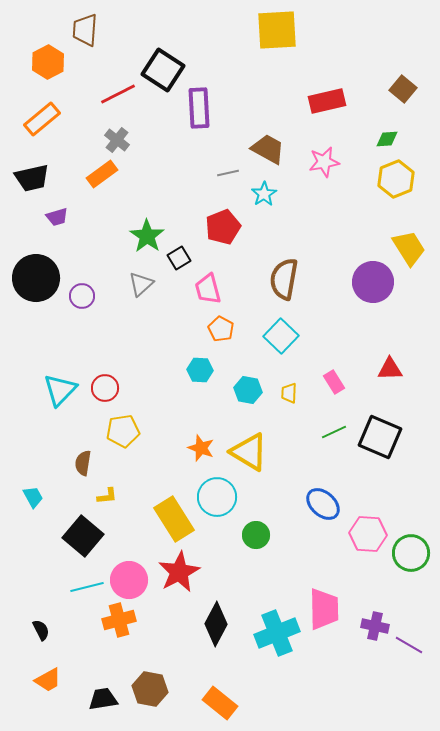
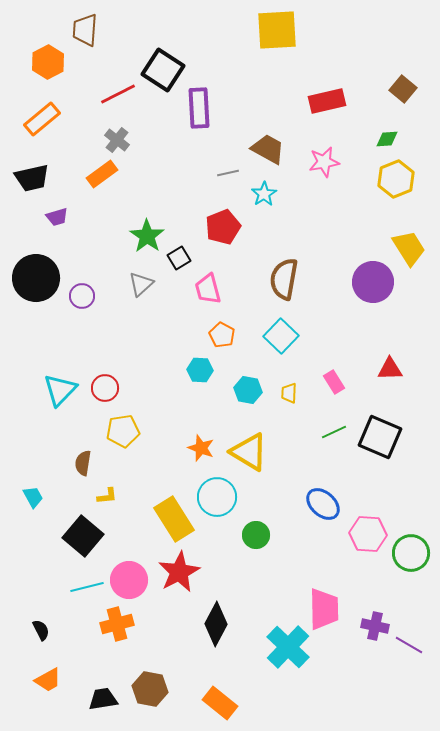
orange pentagon at (221, 329): moved 1 px right, 6 px down
orange cross at (119, 620): moved 2 px left, 4 px down
cyan cross at (277, 633): moved 11 px right, 14 px down; rotated 24 degrees counterclockwise
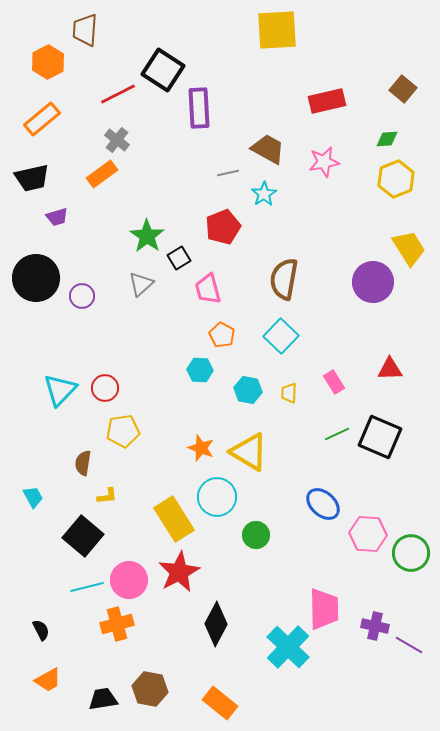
green line at (334, 432): moved 3 px right, 2 px down
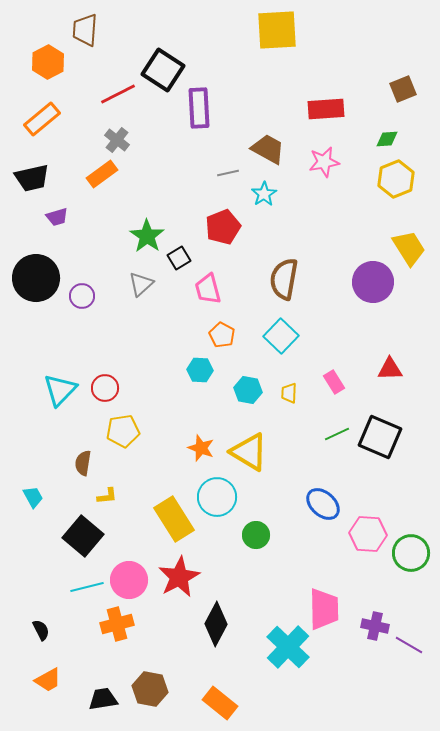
brown square at (403, 89): rotated 28 degrees clockwise
red rectangle at (327, 101): moved 1 px left, 8 px down; rotated 9 degrees clockwise
red star at (179, 572): moved 5 px down
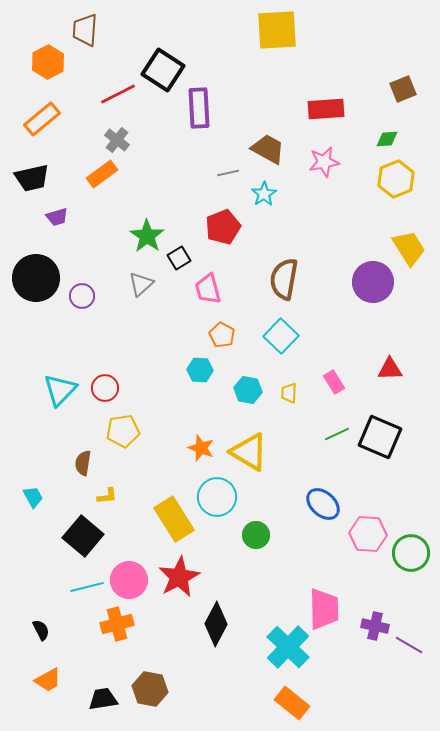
orange rectangle at (220, 703): moved 72 px right
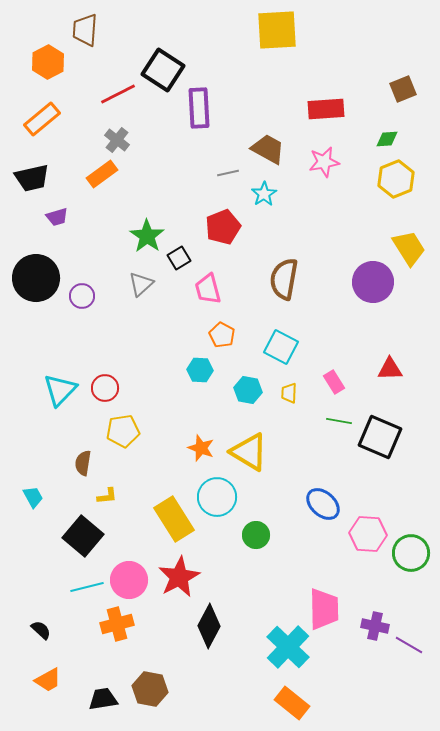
cyan square at (281, 336): moved 11 px down; rotated 16 degrees counterclockwise
green line at (337, 434): moved 2 px right, 13 px up; rotated 35 degrees clockwise
black diamond at (216, 624): moved 7 px left, 2 px down
black semicircle at (41, 630): rotated 20 degrees counterclockwise
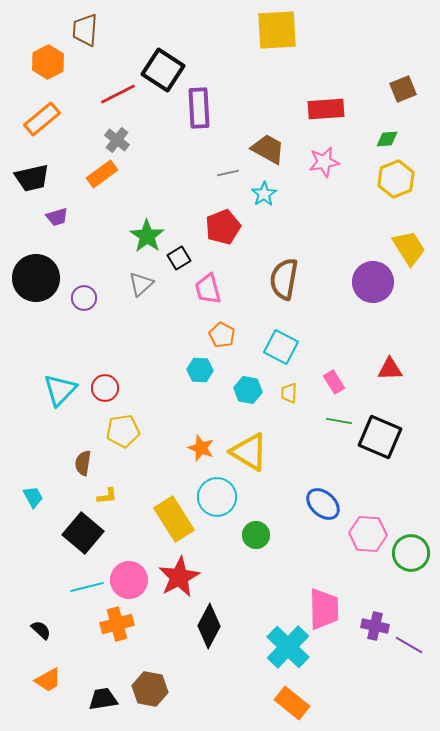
purple circle at (82, 296): moved 2 px right, 2 px down
black square at (83, 536): moved 3 px up
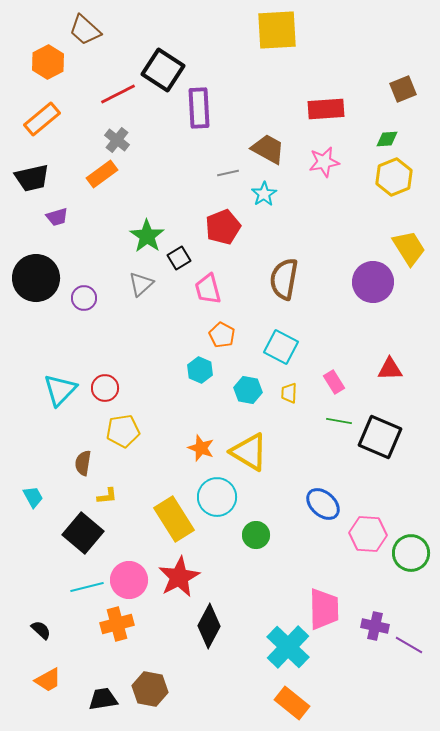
brown trapezoid at (85, 30): rotated 52 degrees counterclockwise
yellow hexagon at (396, 179): moved 2 px left, 2 px up
cyan hexagon at (200, 370): rotated 20 degrees clockwise
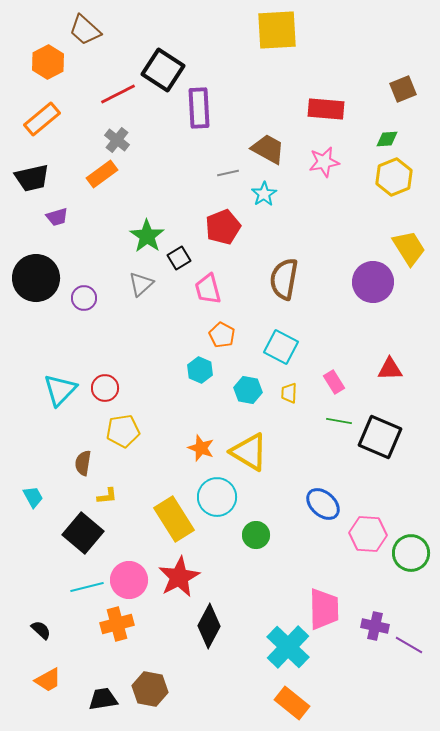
red rectangle at (326, 109): rotated 9 degrees clockwise
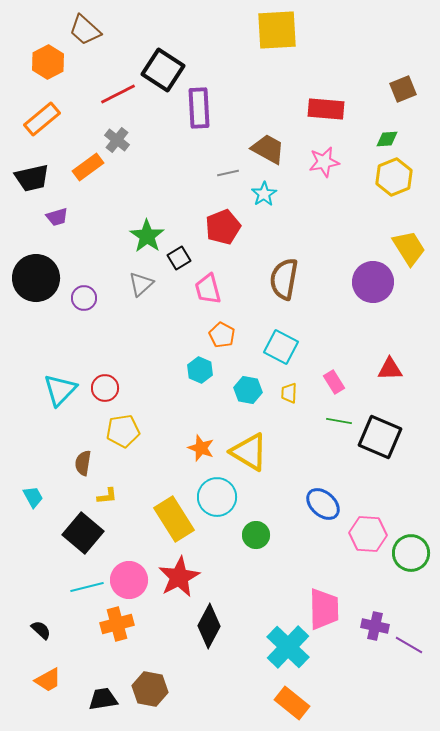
orange rectangle at (102, 174): moved 14 px left, 7 px up
